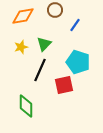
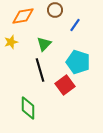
yellow star: moved 10 px left, 5 px up
black line: rotated 40 degrees counterclockwise
red square: moved 1 px right; rotated 24 degrees counterclockwise
green diamond: moved 2 px right, 2 px down
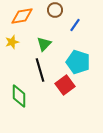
orange diamond: moved 1 px left
yellow star: moved 1 px right
green diamond: moved 9 px left, 12 px up
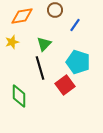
black line: moved 2 px up
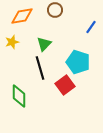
blue line: moved 16 px right, 2 px down
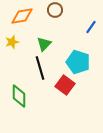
red square: rotated 18 degrees counterclockwise
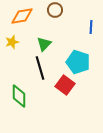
blue line: rotated 32 degrees counterclockwise
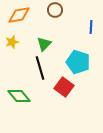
orange diamond: moved 3 px left, 1 px up
red square: moved 1 px left, 2 px down
green diamond: rotated 40 degrees counterclockwise
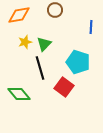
yellow star: moved 13 px right
green diamond: moved 2 px up
